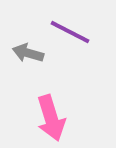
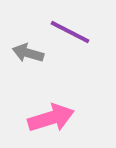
pink arrow: rotated 90 degrees counterclockwise
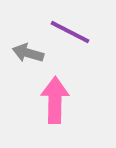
pink arrow: moved 4 px right, 18 px up; rotated 72 degrees counterclockwise
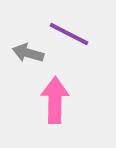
purple line: moved 1 px left, 2 px down
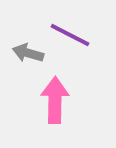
purple line: moved 1 px right, 1 px down
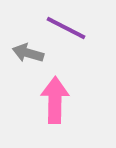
purple line: moved 4 px left, 7 px up
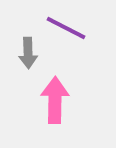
gray arrow: rotated 108 degrees counterclockwise
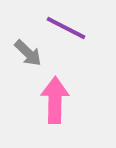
gray arrow: rotated 44 degrees counterclockwise
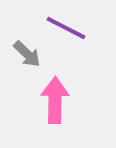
gray arrow: moved 1 px left, 1 px down
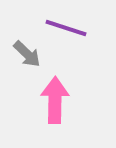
purple line: rotated 9 degrees counterclockwise
